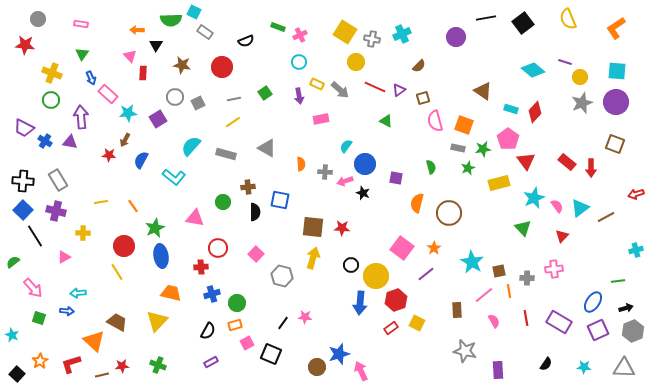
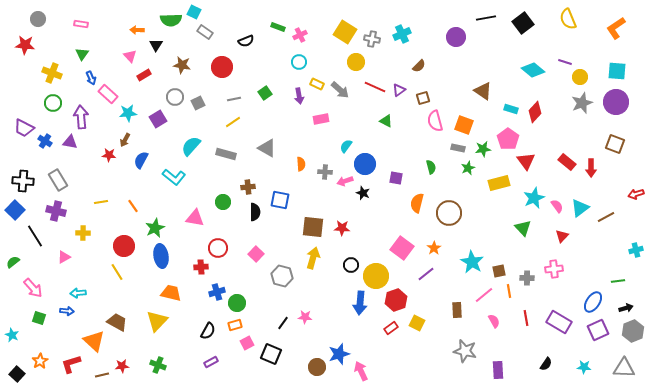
red rectangle at (143, 73): moved 1 px right, 2 px down; rotated 56 degrees clockwise
green circle at (51, 100): moved 2 px right, 3 px down
blue square at (23, 210): moved 8 px left
blue cross at (212, 294): moved 5 px right, 2 px up
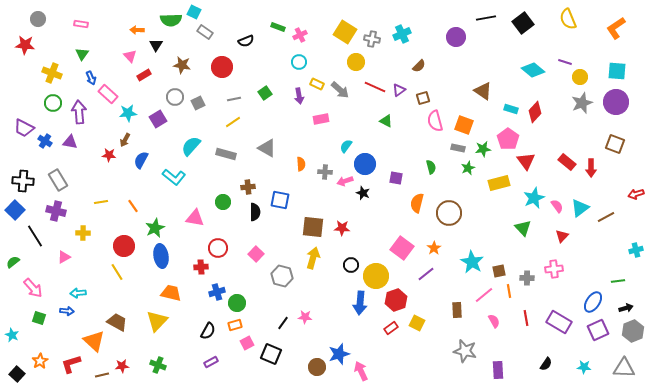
purple arrow at (81, 117): moved 2 px left, 5 px up
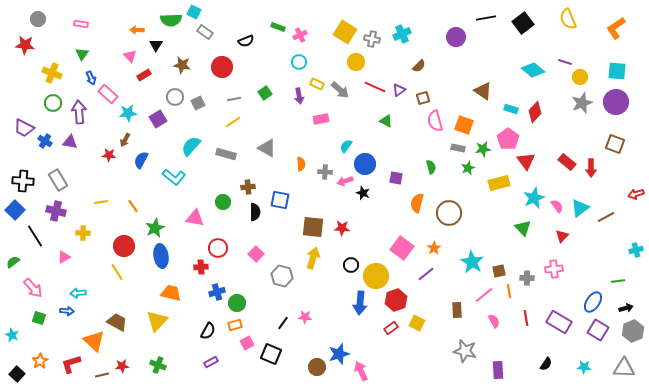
purple square at (598, 330): rotated 35 degrees counterclockwise
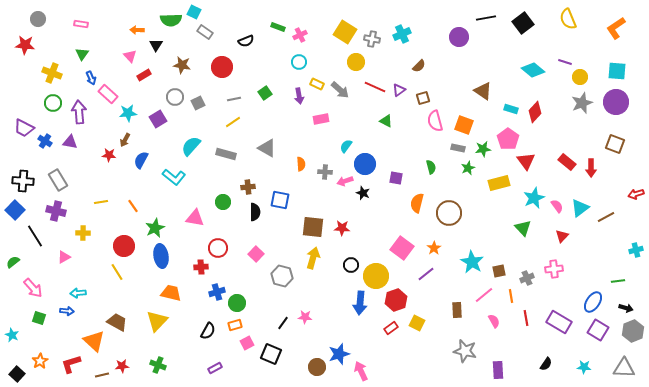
purple circle at (456, 37): moved 3 px right
gray cross at (527, 278): rotated 24 degrees counterclockwise
orange line at (509, 291): moved 2 px right, 5 px down
black arrow at (626, 308): rotated 32 degrees clockwise
purple rectangle at (211, 362): moved 4 px right, 6 px down
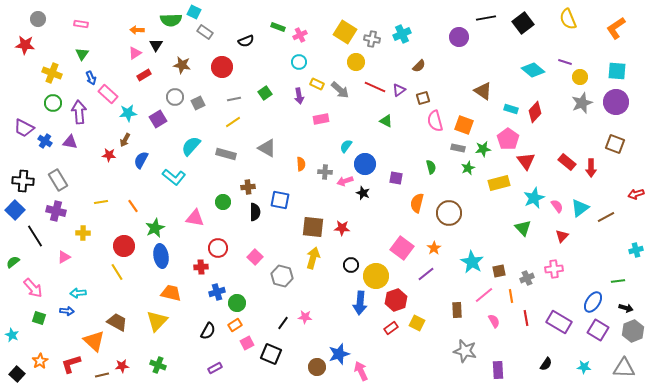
pink triangle at (130, 56): moved 5 px right, 3 px up; rotated 40 degrees clockwise
pink square at (256, 254): moved 1 px left, 3 px down
orange rectangle at (235, 325): rotated 16 degrees counterclockwise
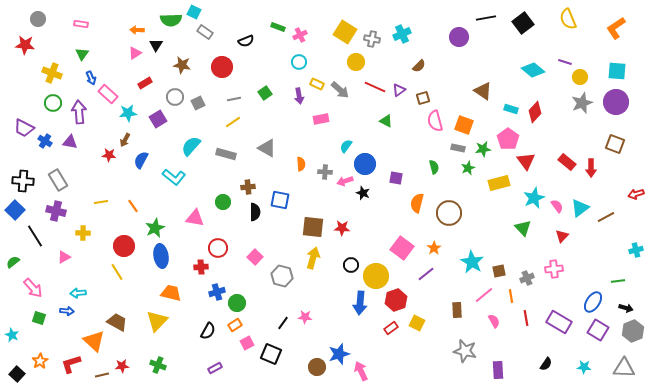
red rectangle at (144, 75): moved 1 px right, 8 px down
green semicircle at (431, 167): moved 3 px right
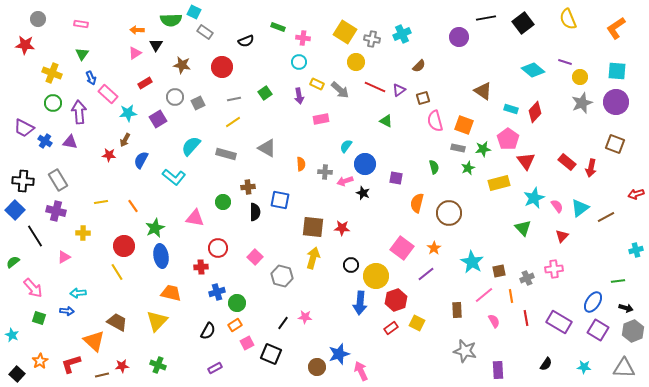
pink cross at (300, 35): moved 3 px right, 3 px down; rotated 32 degrees clockwise
red arrow at (591, 168): rotated 12 degrees clockwise
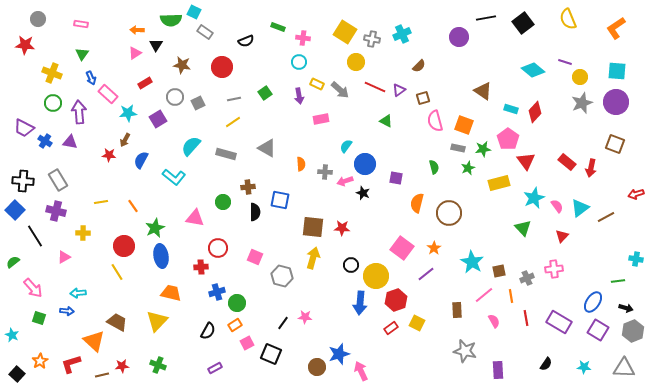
cyan cross at (636, 250): moved 9 px down; rotated 24 degrees clockwise
pink square at (255, 257): rotated 21 degrees counterclockwise
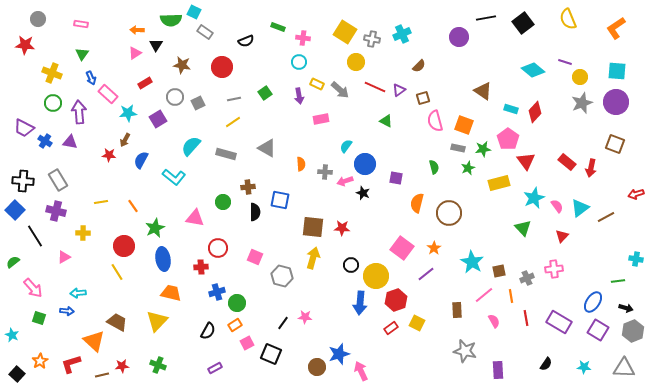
blue ellipse at (161, 256): moved 2 px right, 3 px down
